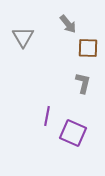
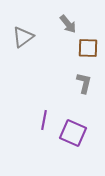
gray triangle: rotated 25 degrees clockwise
gray L-shape: moved 1 px right
purple line: moved 3 px left, 4 px down
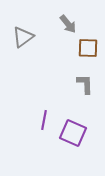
gray L-shape: moved 1 px right, 1 px down; rotated 15 degrees counterclockwise
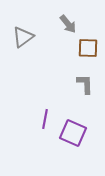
purple line: moved 1 px right, 1 px up
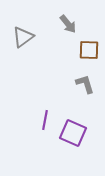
brown square: moved 1 px right, 2 px down
gray L-shape: rotated 15 degrees counterclockwise
purple line: moved 1 px down
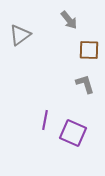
gray arrow: moved 1 px right, 4 px up
gray triangle: moved 3 px left, 2 px up
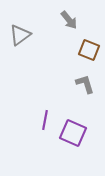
brown square: rotated 20 degrees clockwise
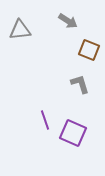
gray arrow: moved 1 px left, 1 px down; rotated 18 degrees counterclockwise
gray triangle: moved 5 px up; rotated 30 degrees clockwise
gray L-shape: moved 5 px left
purple line: rotated 30 degrees counterclockwise
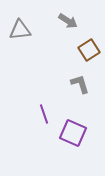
brown square: rotated 35 degrees clockwise
purple line: moved 1 px left, 6 px up
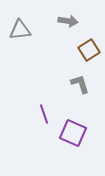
gray arrow: rotated 24 degrees counterclockwise
